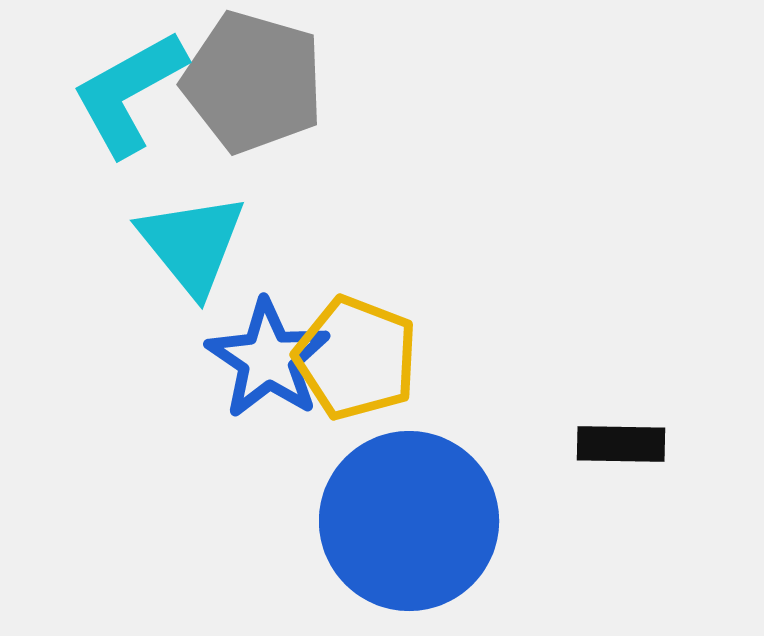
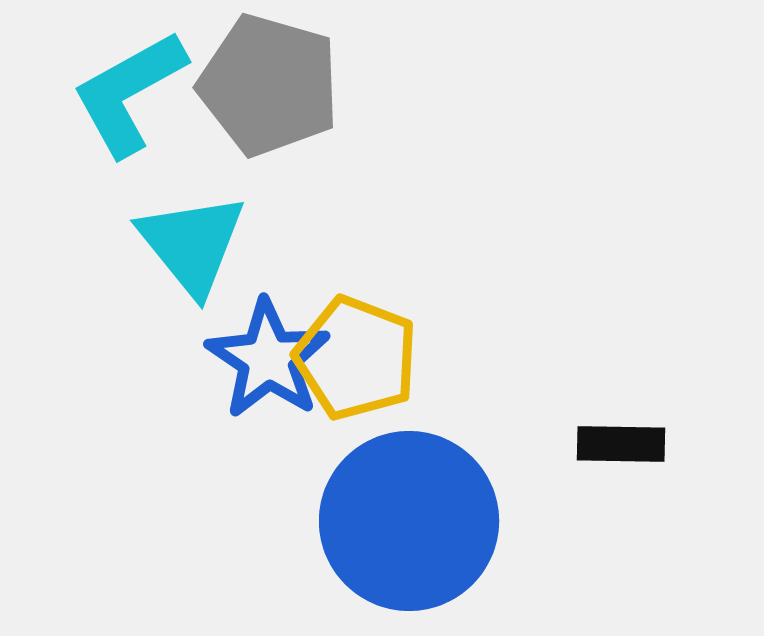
gray pentagon: moved 16 px right, 3 px down
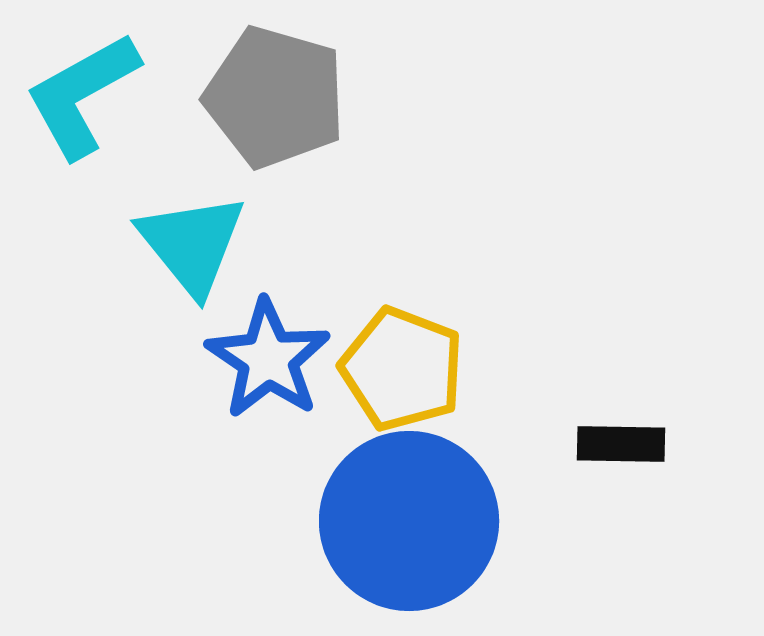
gray pentagon: moved 6 px right, 12 px down
cyan L-shape: moved 47 px left, 2 px down
yellow pentagon: moved 46 px right, 11 px down
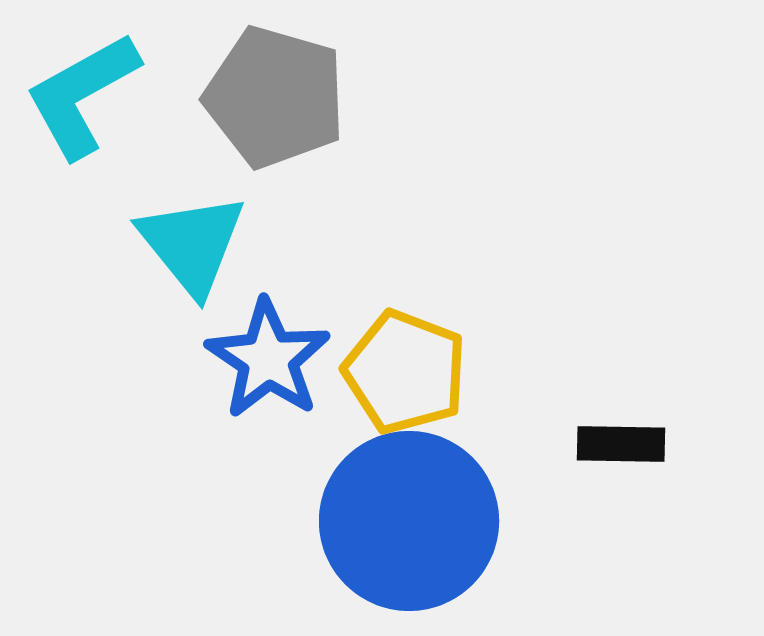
yellow pentagon: moved 3 px right, 3 px down
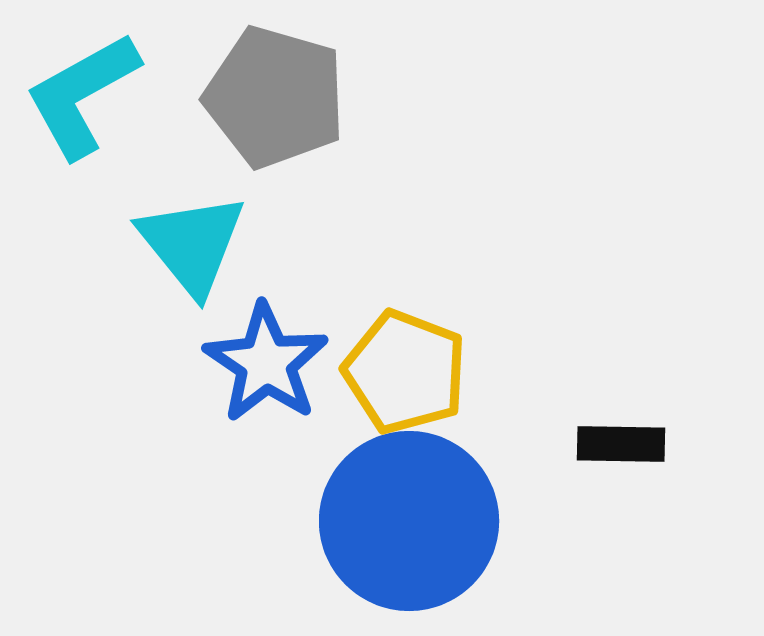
blue star: moved 2 px left, 4 px down
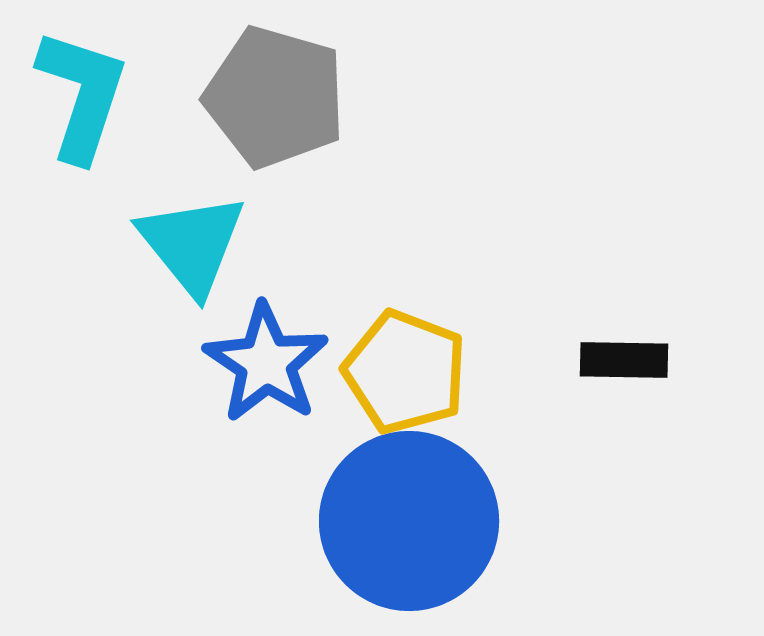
cyan L-shape: rotated 137 degrees clockwise
black rectangle: moved 3 px right, 84 px up
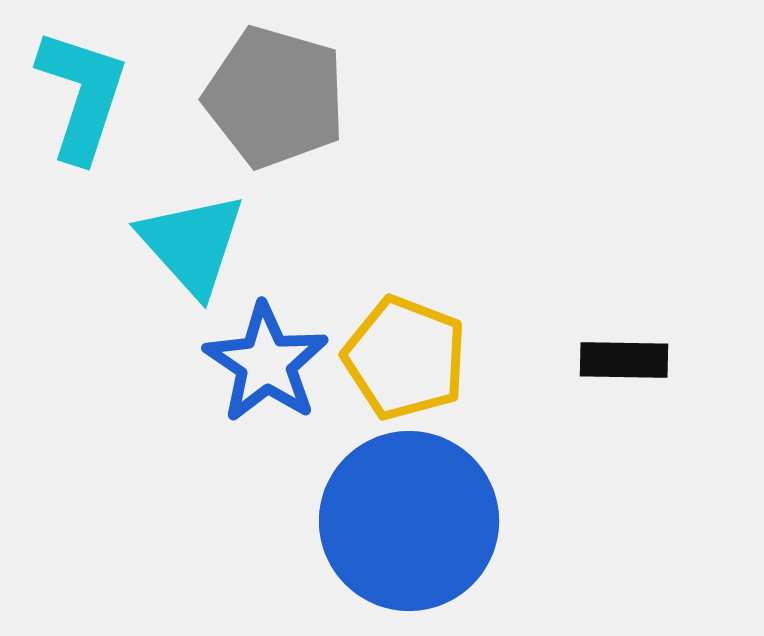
cyan triangle: rotated 3 degrees counterclockwise
yellow pentagon: moved 14 px up
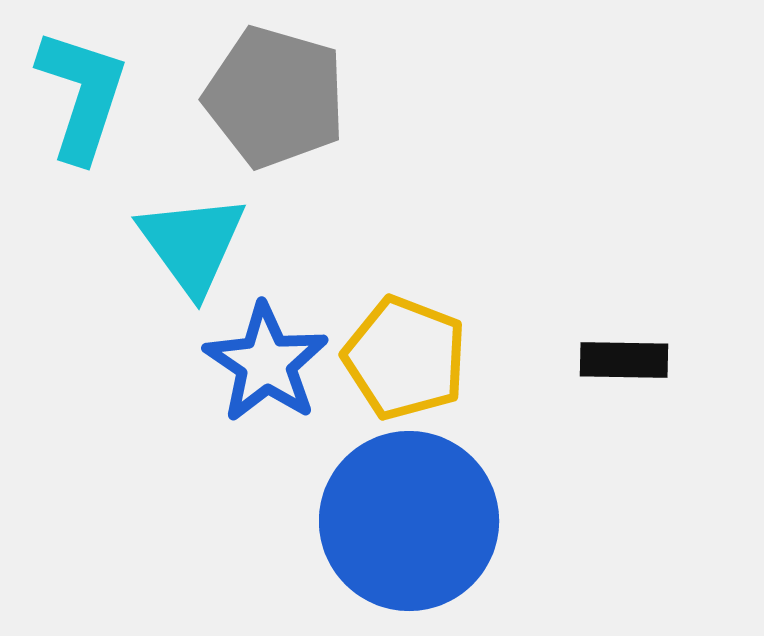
cyan triangle: rotated 6 degrees clockwise
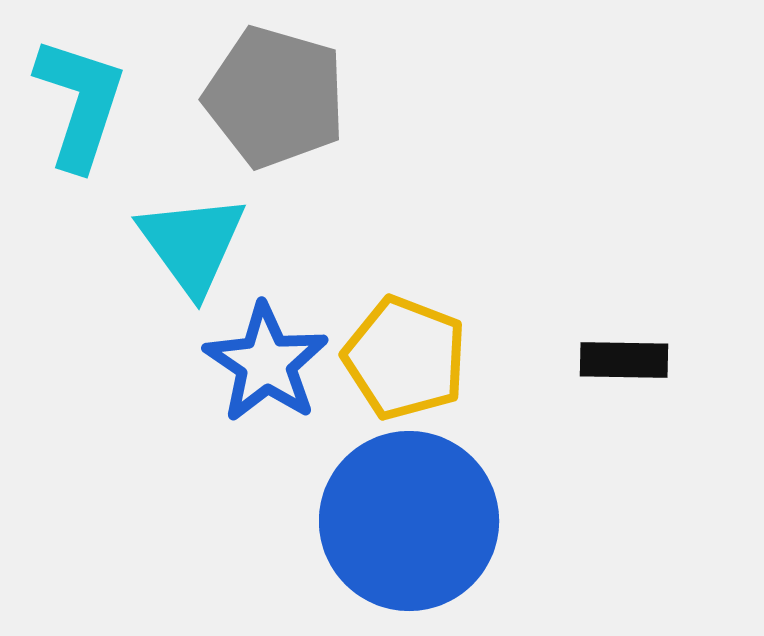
cyan L-shape: moved 2 px left, 8 px down
